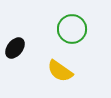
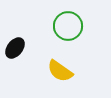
green circle: moved 4 px left, 3 px up
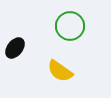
green circle: moved 2 px right
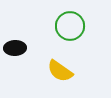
black ellipse: rotated 50 degrees clockwise
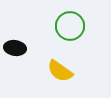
black ellipse: rotated 10 degrees clockwise
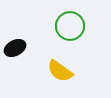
black ellipse: rotated 35 degrees counterclockwise
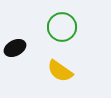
green circle: moved 8 px left, 1 px down
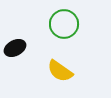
green circle: moved 2 px right, 3 px up
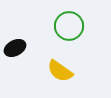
green circle: moved 5 px right, 2 px down
